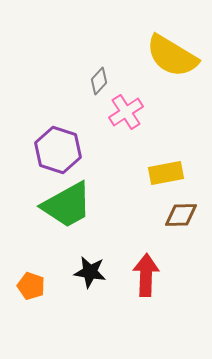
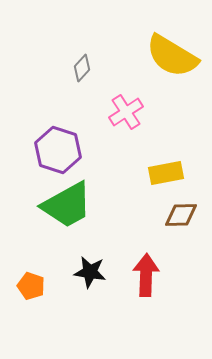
gray diamond: moved 17 px left, 13 px up
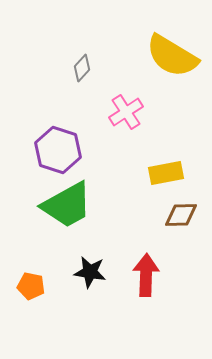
orange pentagon: rotated 8 degrees counterclockwise
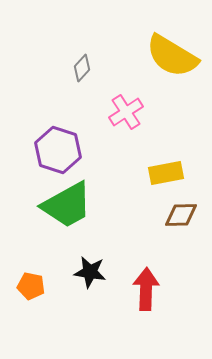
red arrow: moved 14 px down
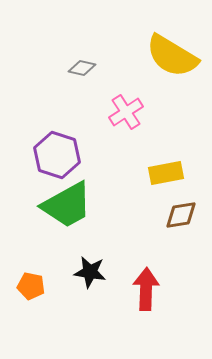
gray diamond: rotated 60 degrees clockwise
purple hexagon: moved 1 px left, 5 px down
brown diamond: rotated 8 degrees counterclockwise
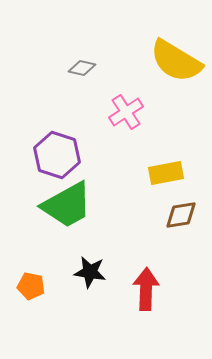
yellow semicircle: moved 4 px right, 5 px down
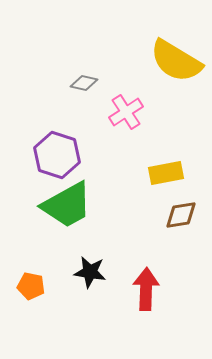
gray diamond: moved 2 px right, 15 px down
